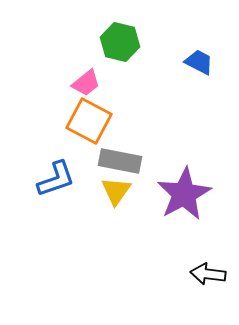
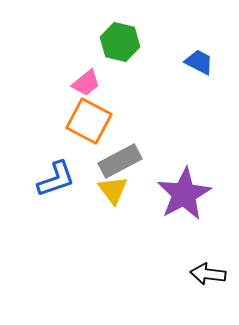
gray rectangle: rotated 39 degrees counterclockwise
yellow triangle: moved 3 px left, 1 px up; rotated 12 degrees counterclockwise
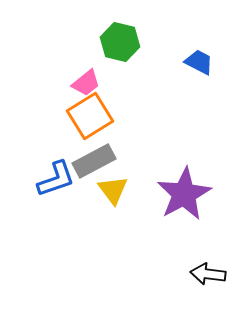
orange square: moved 1 px right, 5 px up; rotated 30 degrees clockwise
gray rectangle: moved 26 px left
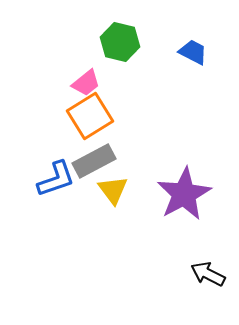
blue trapezoid: moved 6 px left, 10 px up
black arrow: rotated 20 degrees clockwise
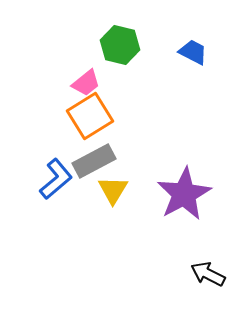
green hexagon: moved 3 px down
blue L-shape: rotated 21 degrees counterclockwise
yellow triangle: rotated 8 degrees clockwise
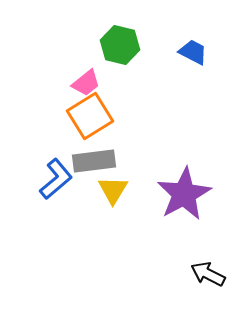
gray rectangle: rotated 21 degrees clockwise
